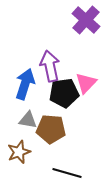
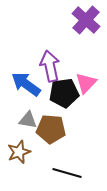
blue arrow: moved 1 px right; rotated 72 degrees counterclockwise
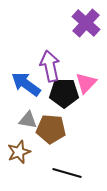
purple cross: moved 3 px down
black pentagon: rotated 8 degrees clockwise
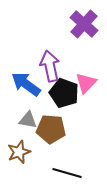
purple cross: moved 2 px left, 1 px down
black pentagon: rotated 20 degrees clockwise
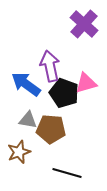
pink triangle: rotated 30 degrees clockwise
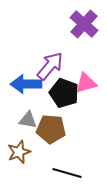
purple arrow: rotated 52 degrees clockwise
blue arrow: rotated 36 degrees counterclockwise
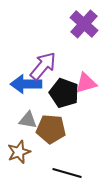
purple arrow: moved 7 px left
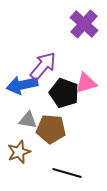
blue arrow: moved 4 px left, 1 px down; rotated 12 degrees counterclockwise
